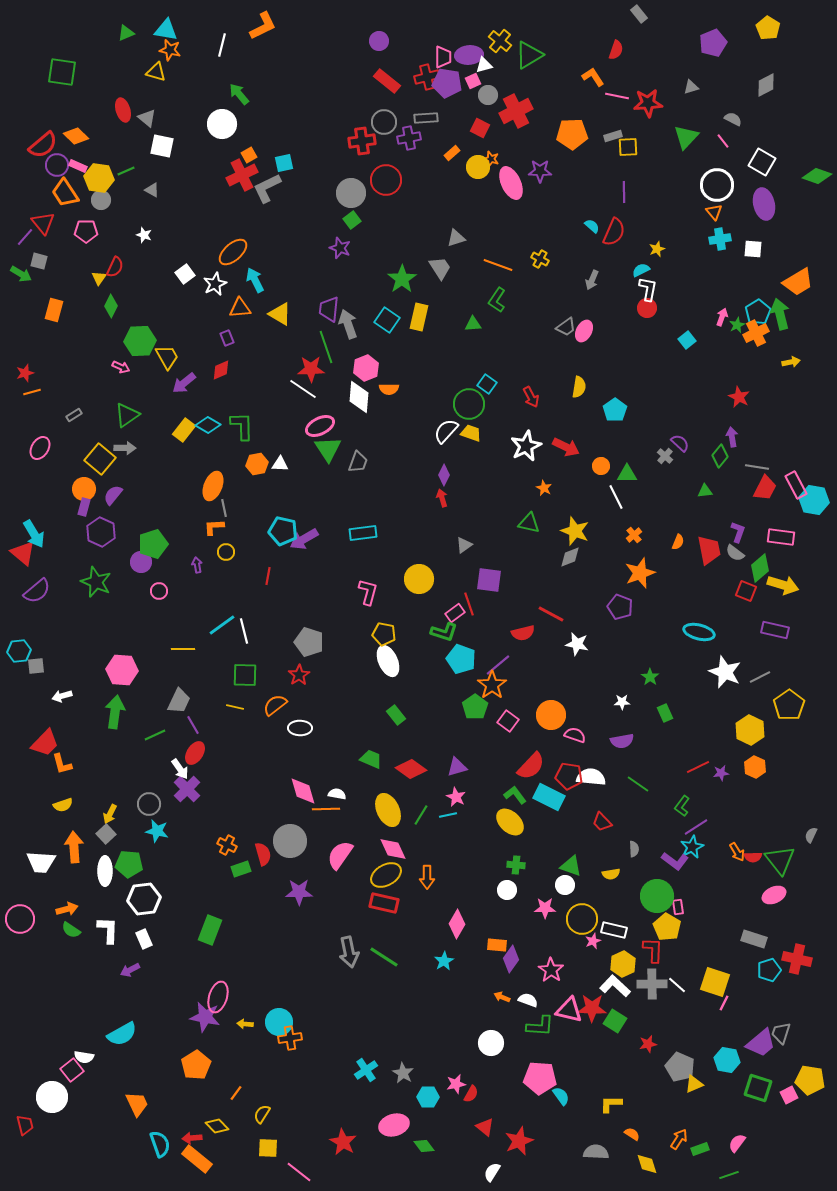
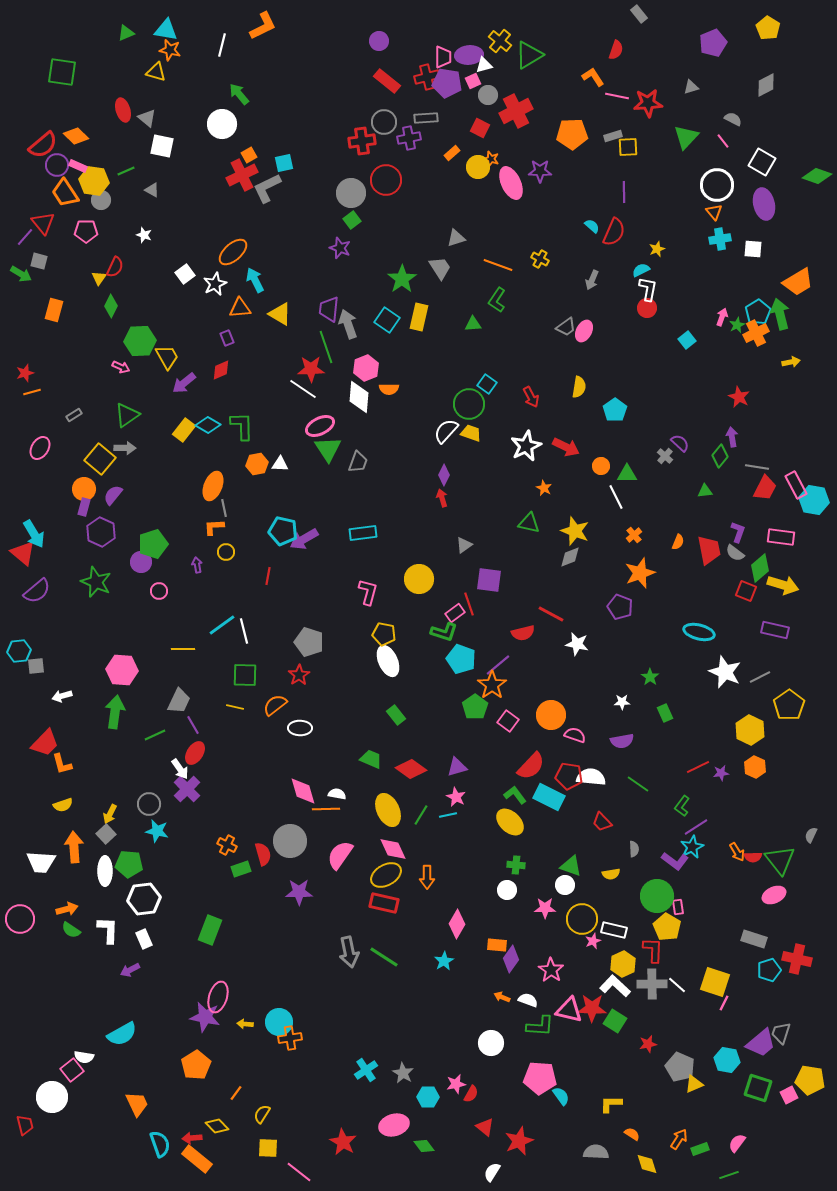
yellow hexagon at (99, 178): moved 5 px left, 3 px down
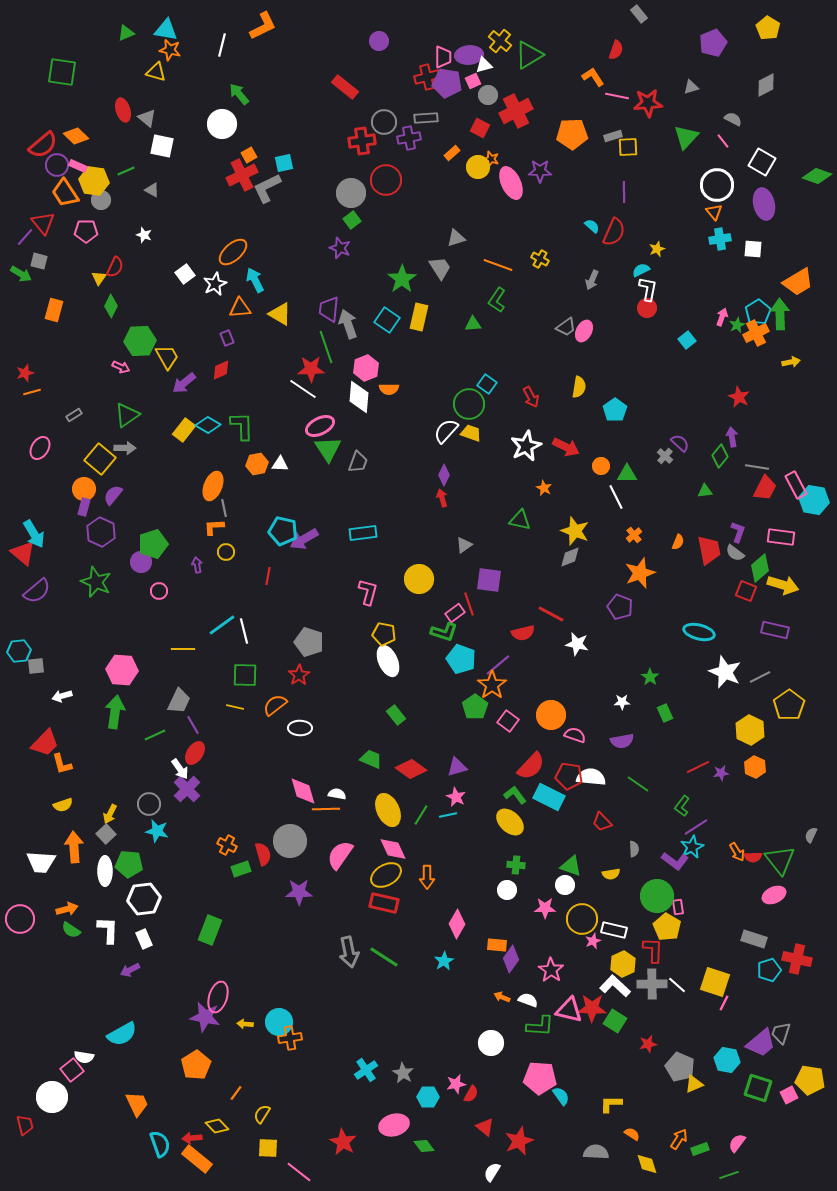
red rectangle at (387, 81): moved 42 px left, 6 px down
green arrow at (780, 314): rotated 12 degrees clockwise
green triangle at (529, 523): moved 9 px left, 3 px up
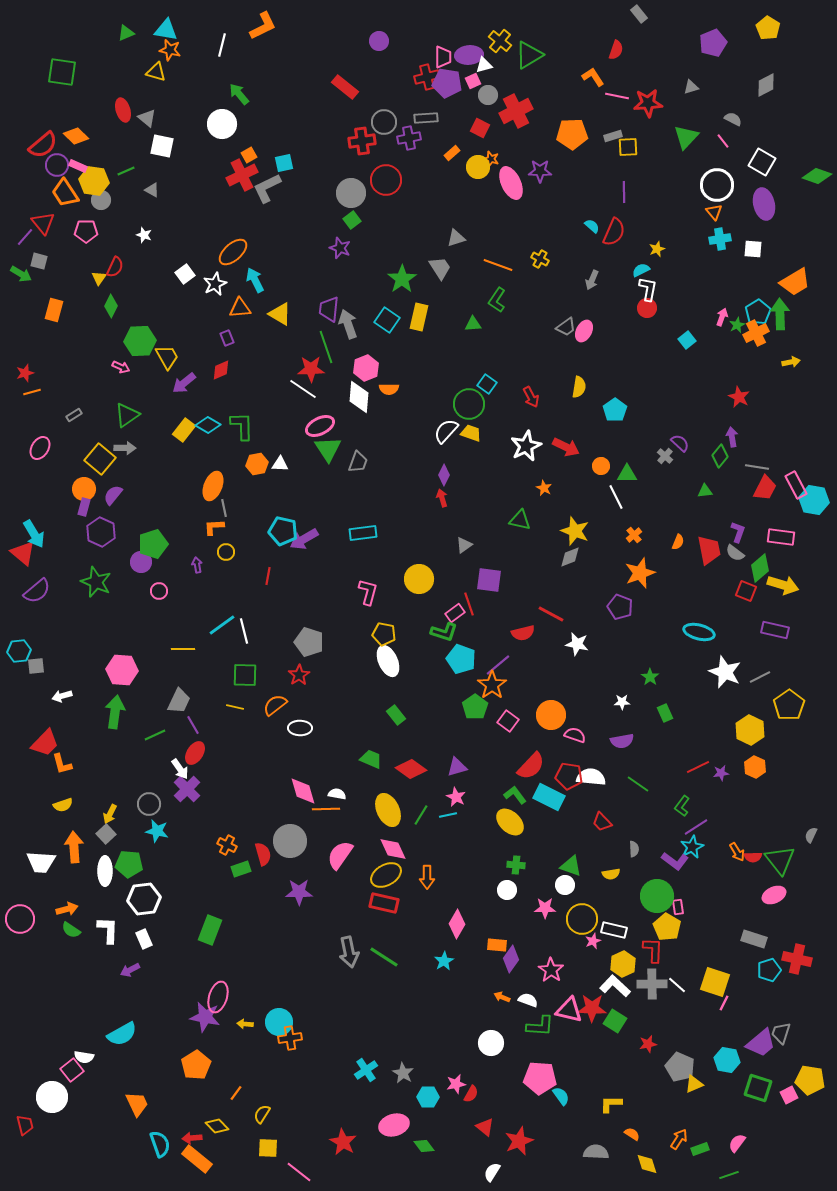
orange trapezoid at (798, 282): moved 3 px left
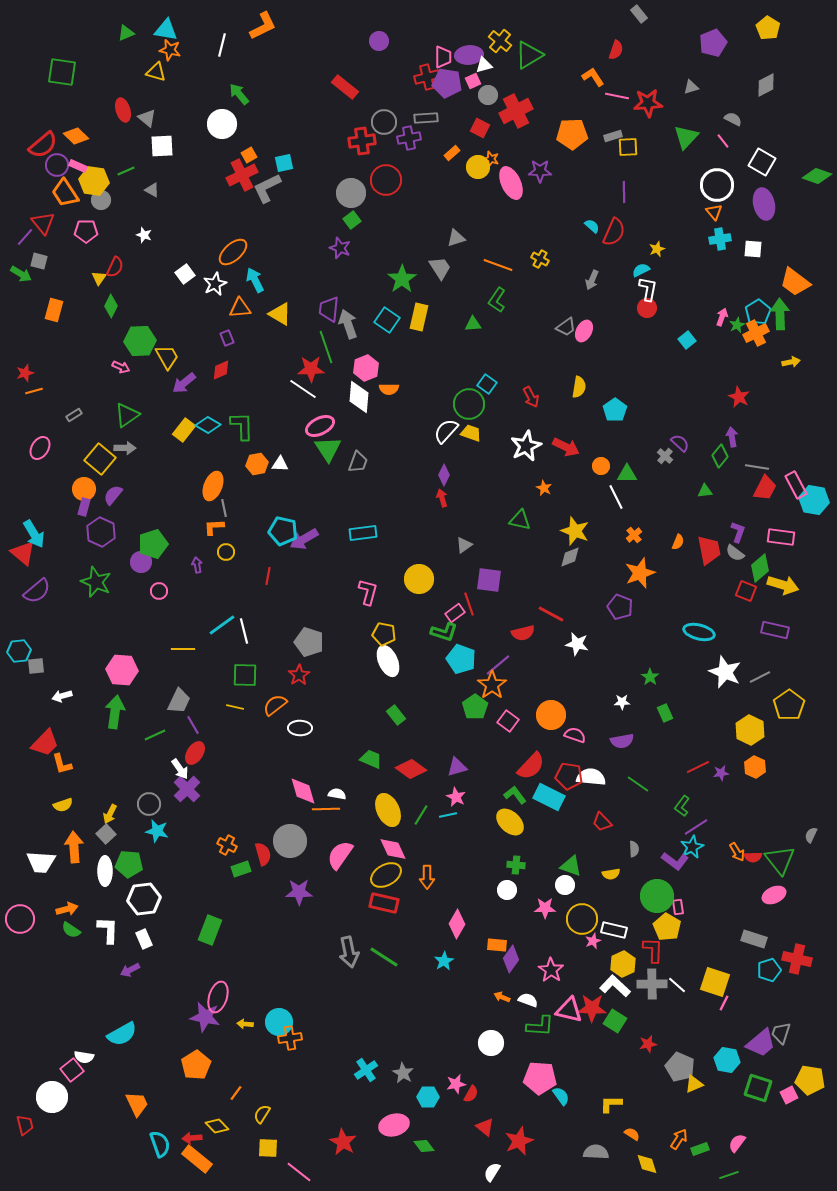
white square at (162, 146): rotated 15 degrees counterclockwise
orange trapezoid at (795, 282): rotated 68 degrees clockwise
orange line at (32, 392): moved 2 px right, 1 px up
